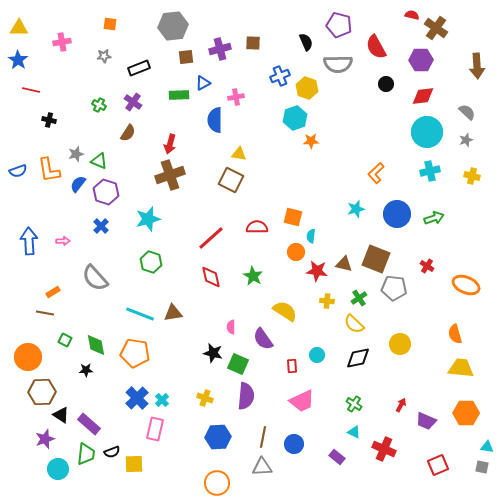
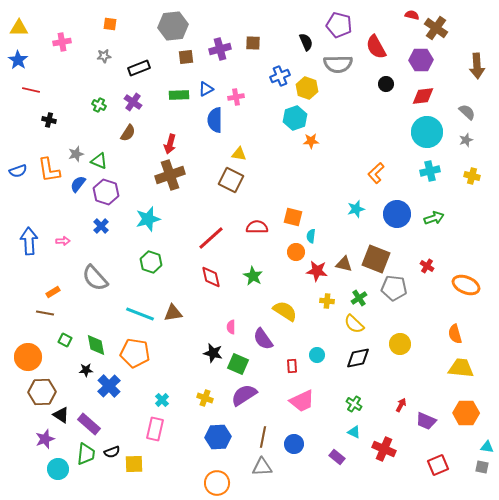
blue triangle at (203, 83): moved 3 px right, 6 px down
purple semicircle at (246, 396): moved 2 px left, 1 px up; rotated 128 degrees counterclockwise
blue cross at (137, 398): moved 28 px left, 12 px up
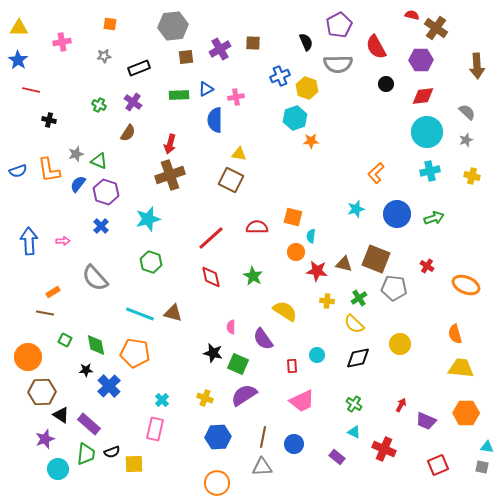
purple pentagon at (339, 25): rotated 30 degrees clockwise
purple cross at (220, 49): rotated 15 degrees counterclockwise
brown triangle at (173, 313): rotated 24 degrees clockwise
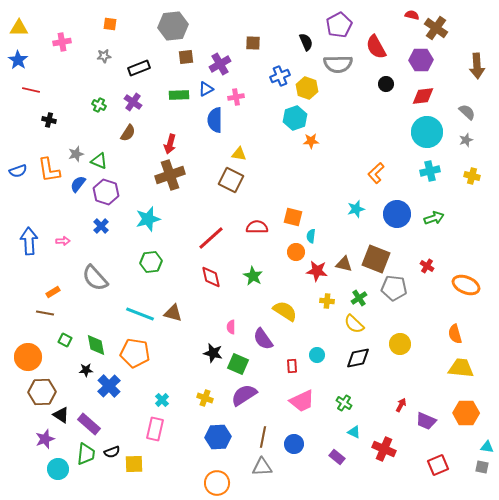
purple cross at (220, 49): moved 15 px down
green hexagon at (151, 262): rotated 25 degrees counterclockwise
green cross at (354, 404): moved 10 px left, 1 px up
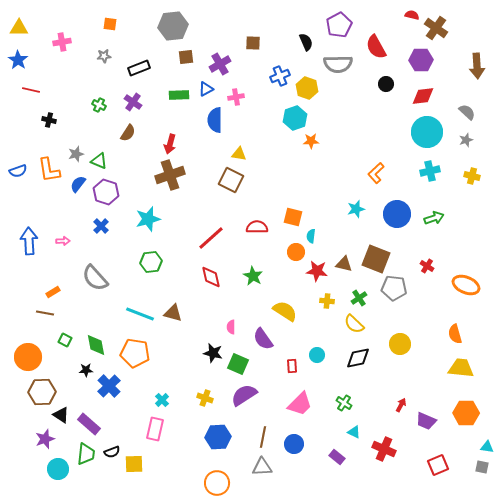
pink trapezoid at (302, 401): moved 2 px left, 3 px down; rotated 20 degrees counterclockwise
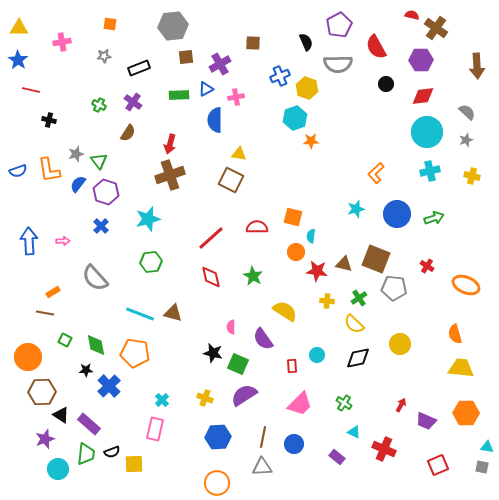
green triangle at (99, 161): rotated 30 degrees clockwise
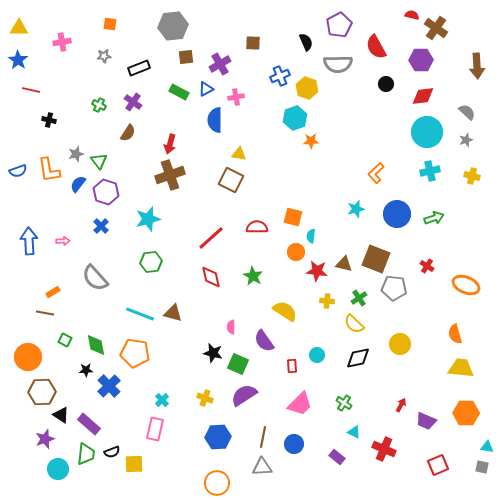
green rectangle at (179, 95): moved 3 px up; rotated 30 degrees clockwise
purple semicircle at (263, 339): moved 1 px right, 2 px down
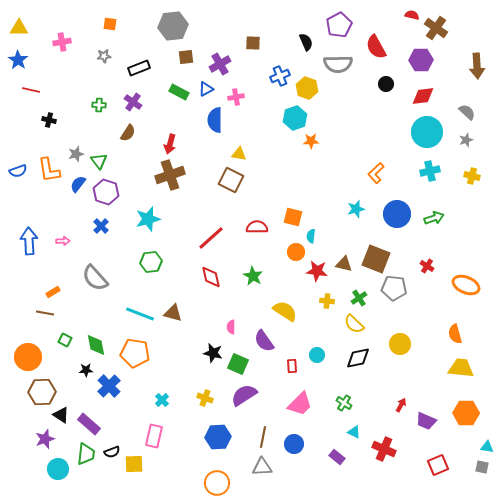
green cross at (99, 105): rotated 24 degrees counterclockwise
pink rectangle at (155, 429): moved 1 px left, 7 px down
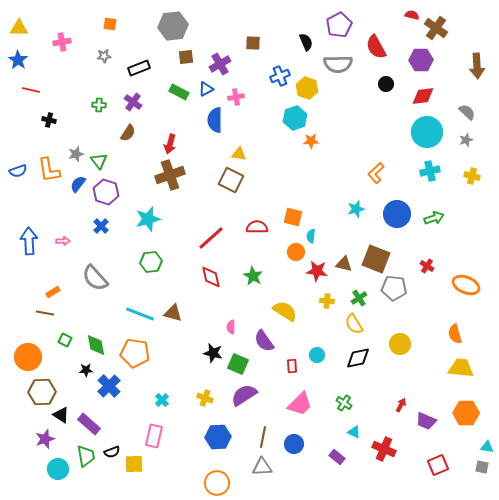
yellow semicircle at (354, 324): rotated 15 degrees clockwise
green trapezoid at (86, 454): moved 2 px down; rotated 15 degrees counterclockwise
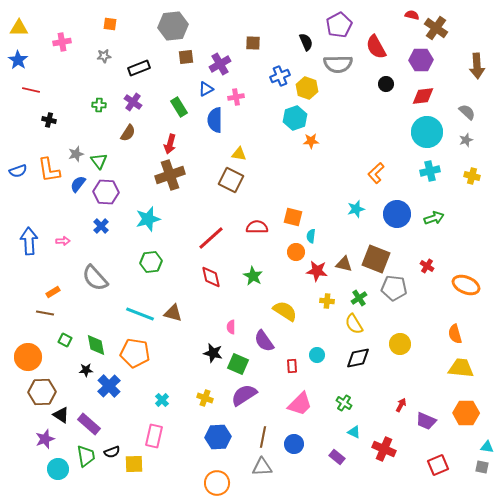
green rectangle at (179, 92): moved 15 px down; rotated 30 degrees clockwise
purple hexagon at (106, 192): rotated 15 degrees counterclockwise
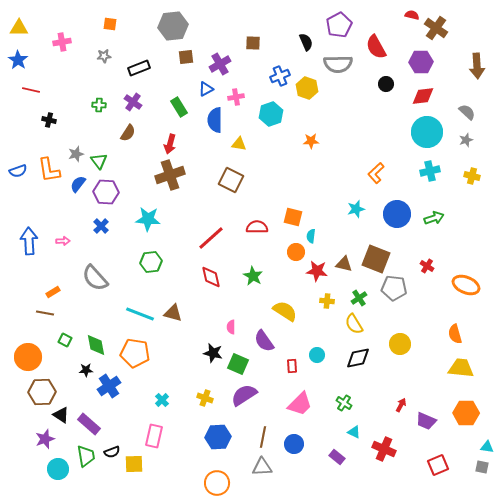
purple hexagon at (421, 60): moved 2 px down
cyan hexagon at (295, 118): moved 24 px left, 4 px up
yellow triangle at (239, 154): moved 10 px up
cyan star at (148, 219): rotated 20 degrees clockwise
blue cross at (109, 386): rotated 10 degrees clockwise
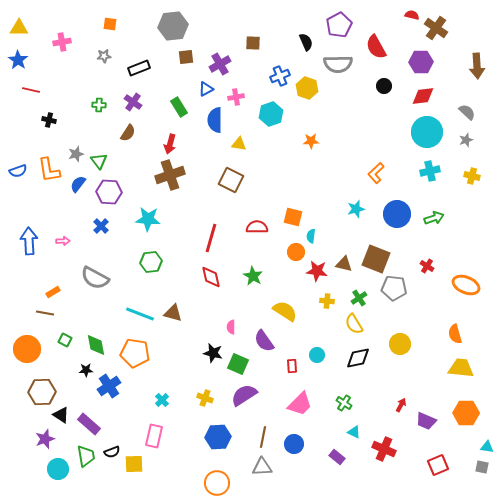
black circle at (386, 84): moved 2 px left, 2 px down
purple hexagon at (106, 192): moved 3 px right
red line at (211, 238): rotated 32 degrees counterclockwise
gray semicircle at (95, 278): rotated 20 degrees counterclockwise
orange circle at (28, 357): moved 1 px left, 8 px up
